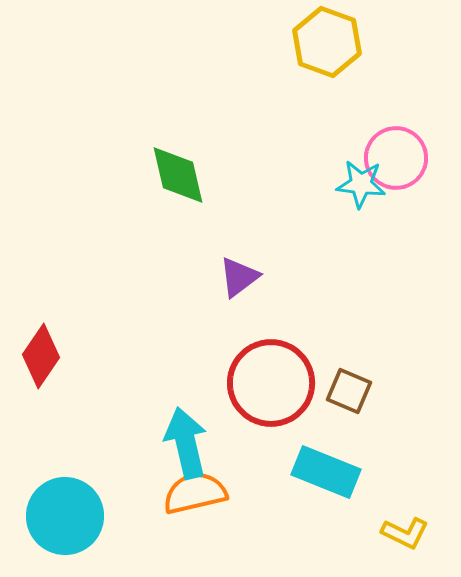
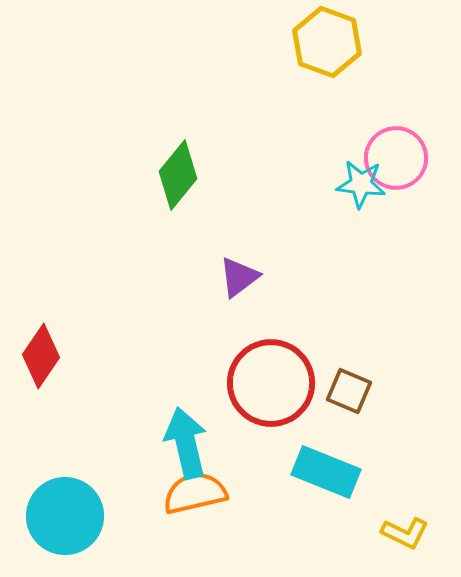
green diamond: rotated 52 degrees clockwise
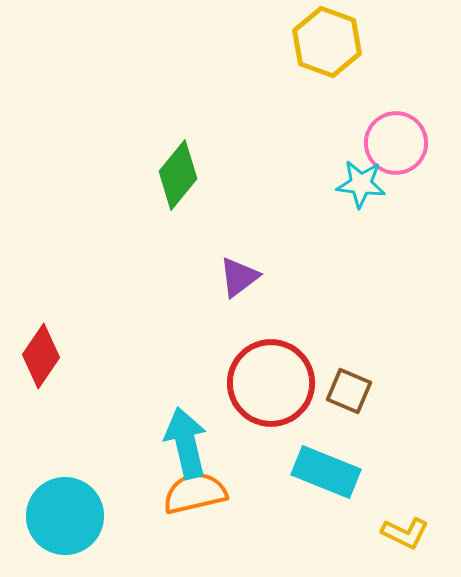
pink circle: moved 15 px up
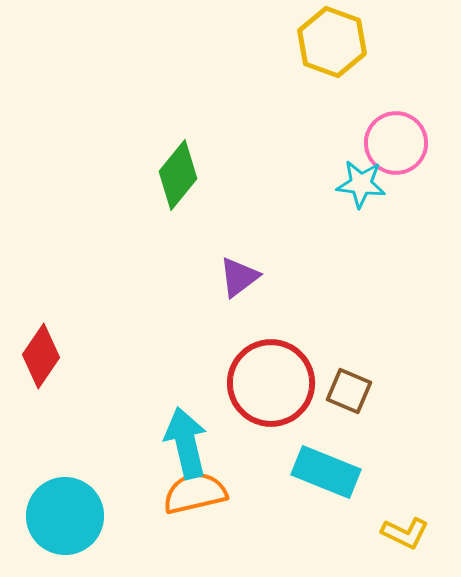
yellow hexagon: moved 5 px right
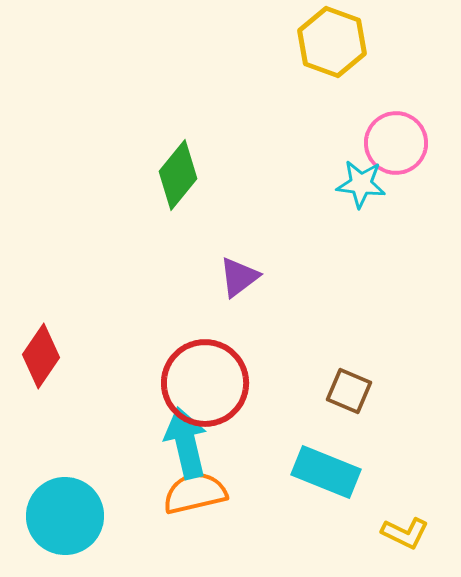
red circle: moved 66 px left
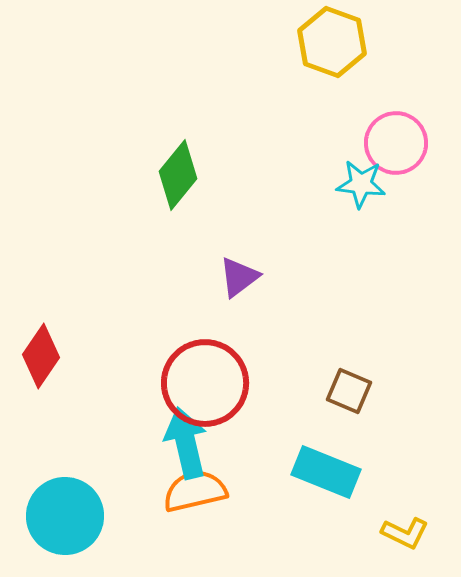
orange semicircle: moved 2 px up
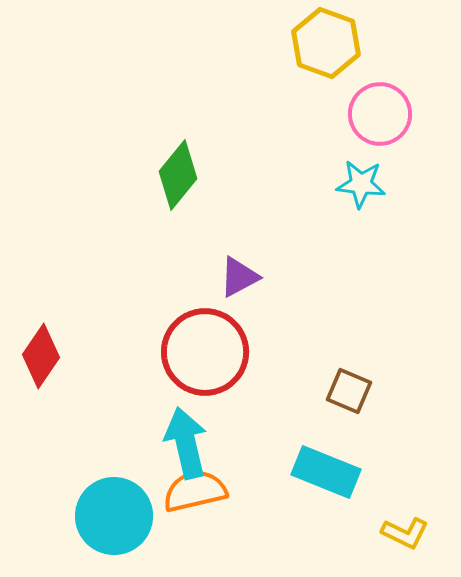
yellow hexagon: moved 6 px left, 1 px down
pink circle: moved 16 px left, 29 px up
purple triangle: rotated 9 degrees clockwise
red circle: moved 31 px up
cyan circle: moved 49 px right
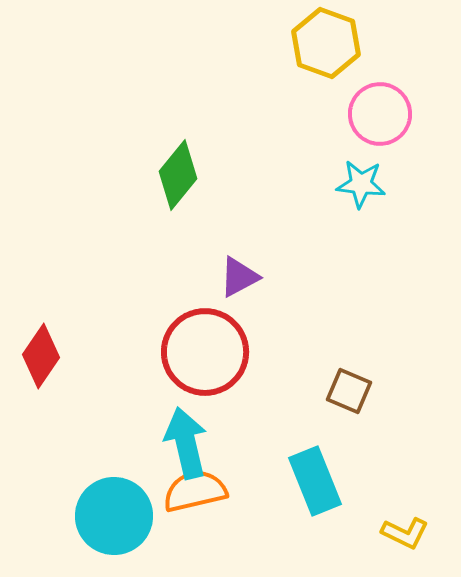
cyan rectangle: moved 11 px left, 9 px down; rotated 46 degrees clockwise
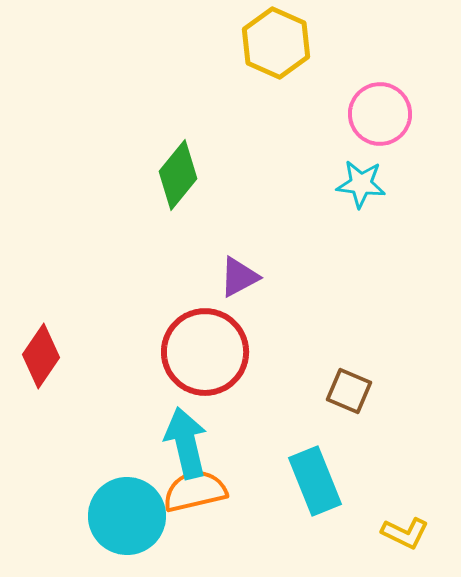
yellow hexagon: moved 50 px left; rotated 4 degrees clockwise
cyan circle: moved 13 px right
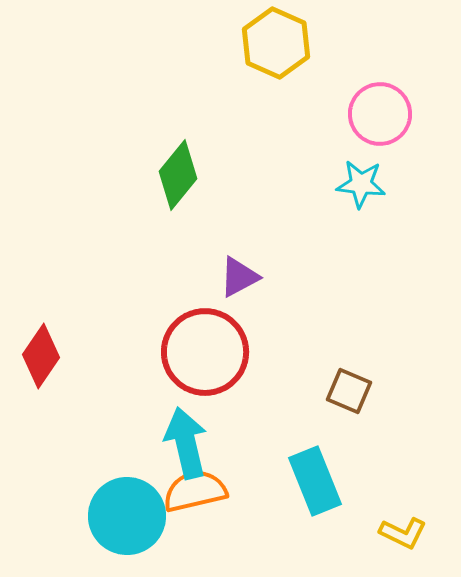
yellow L-shape: moved 2 px left
